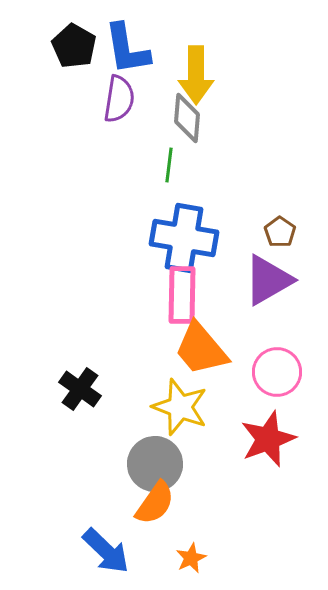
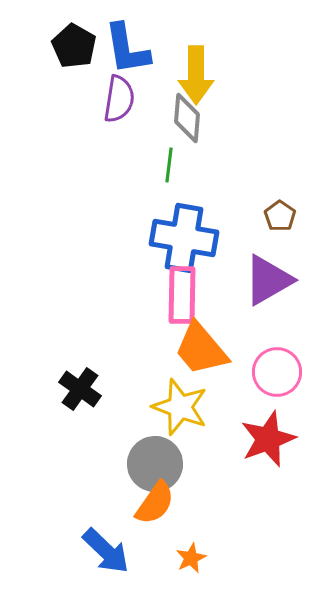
brown pentagon: moved 16 px up
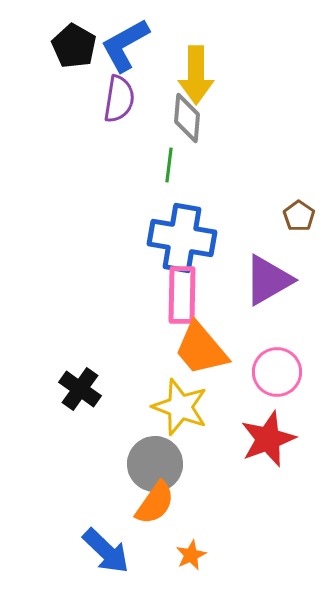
blue L-shape: moved 2 px left, 4 px up; rotated 70 degrees clockwise
brown pentagon: moved 19 px right
blue cross: moved 2 px left
orange star: moved 3 px up
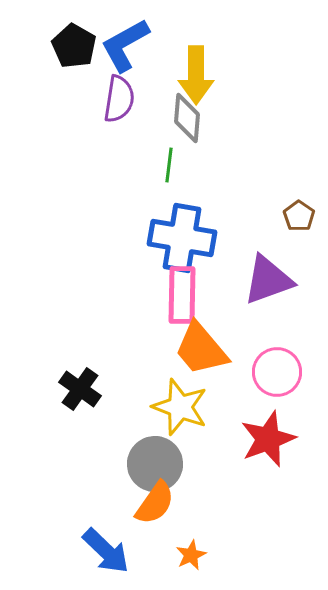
purple triangle: rotated 10 degrees clockwise
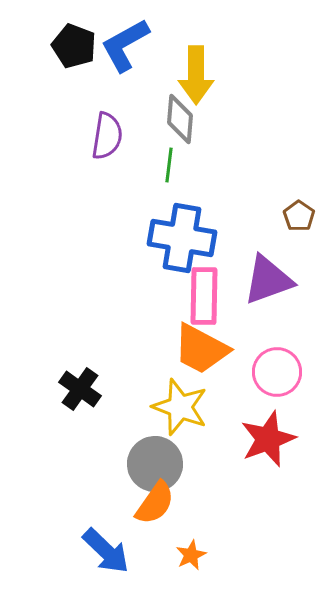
black pentagon: rotated 9 degrees counterclockwise
purple semicircle: moved 12 px left, 37 px down
gray diamond: moved 7 px left, 1 px down
pink rectangle: moved 22 px right, 1 px down
orange trapezoid: rotated 22 degrees counterclockwise
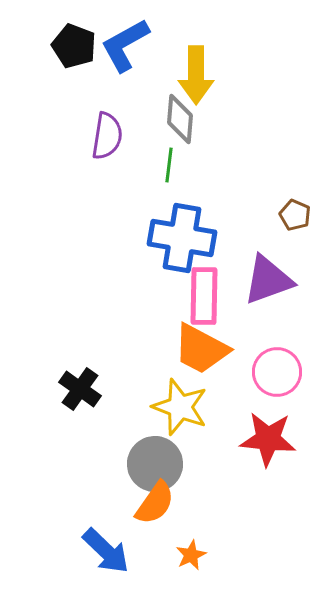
brown pentagon: moved 4 px left, 1 px up; rotated 12 degrees counterclockwise
red star: rotated 26 degrees clockwise
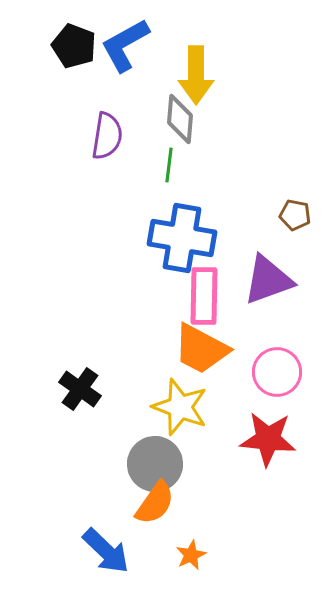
brown pentagon: rotated 12 degrees counterclockwise
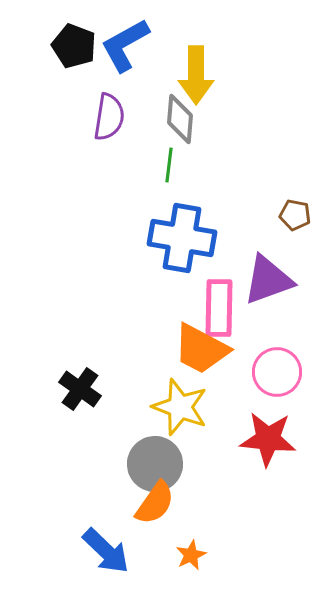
purple semicircle: moved 2 px right, 19 px up
pink rectangle: moved 15 px right, 12 px down
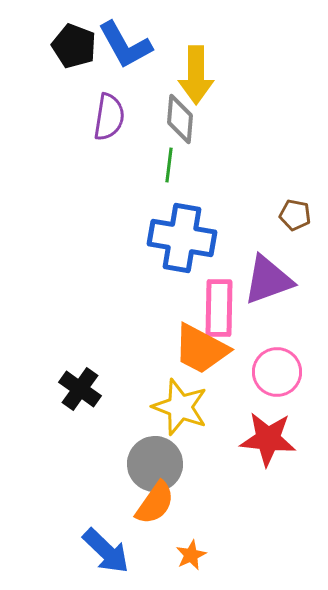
blue L-shape: rotated 90 degrees counterclockwise
